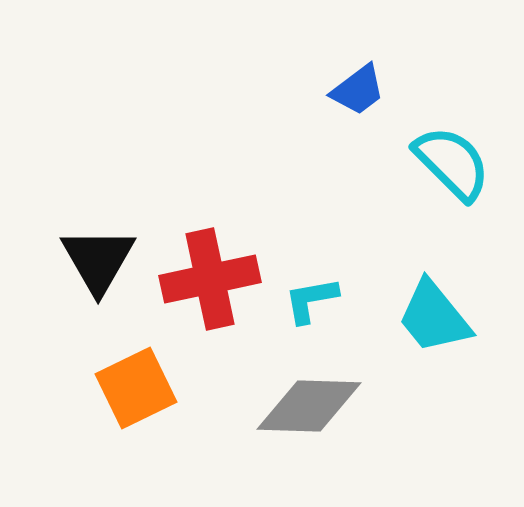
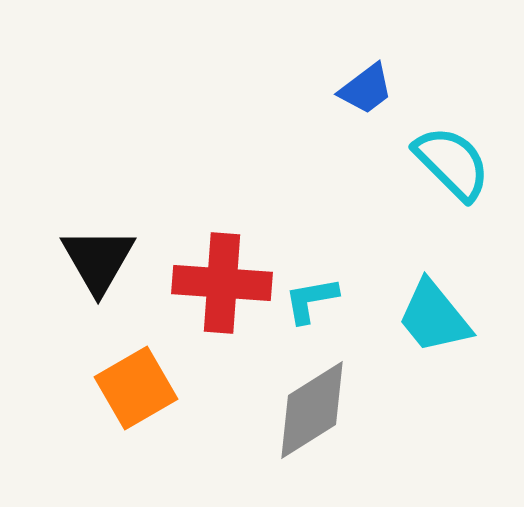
blue trapezoid: moved 8 px right, 1 px up
red cross: moved 12 px right, 4 px down; rotated 16 degrees clockwise
orange square: rotated 4 degrees counterclockwise
gray diamond: moved 3 px right, 4 px down; rotated 34 degrees counterclockwise
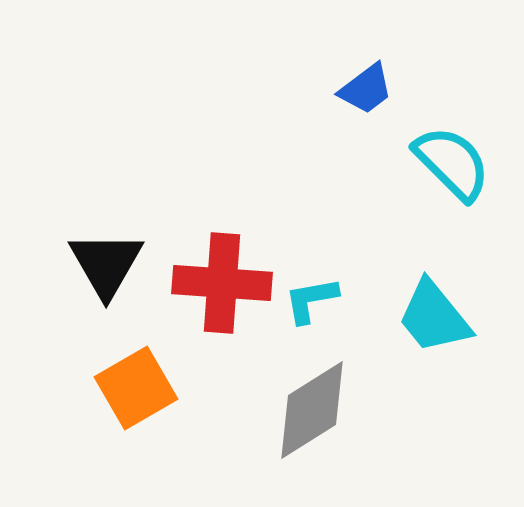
black triangle: moved 8 px right, 4 px down
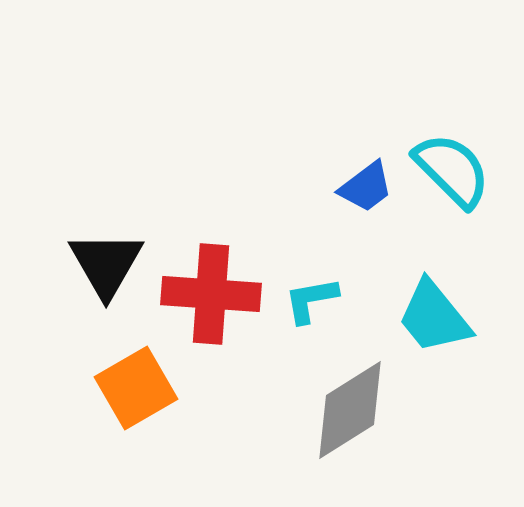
blue trapezoid: moved 98 px down
cyan semicircle: moved 7 px down
red cross: moved 11 px left, 11 px down
gray diamond: moved 38 px right
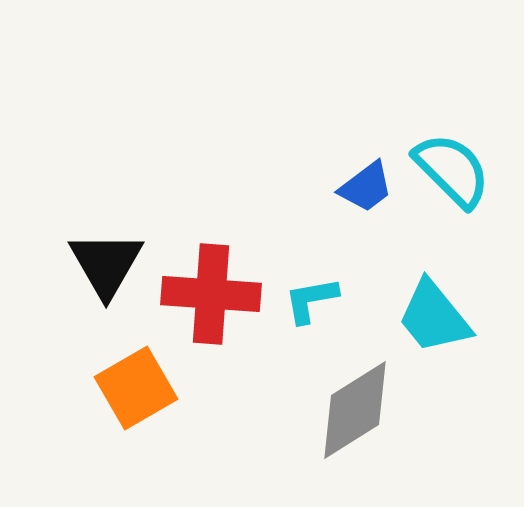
gray diamond: moved 5 px right
